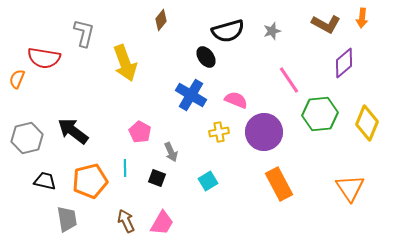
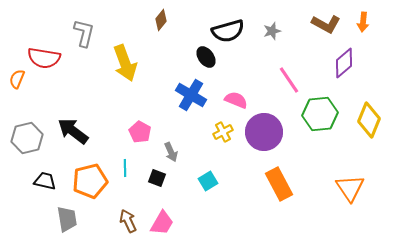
orange arrow: moved 1 px right, 4 px down
yellow diamond: moved 2 px right, 3 px up
yellow cross: moved 4 px right; rotated 18 degrees counterclockwise
brown arrow: moved 2 px right
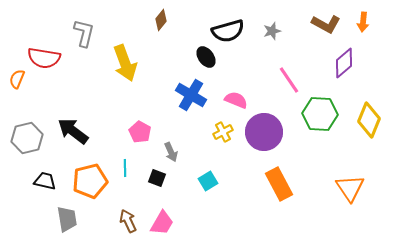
green hexagon: rotated 8 degrees clockwise
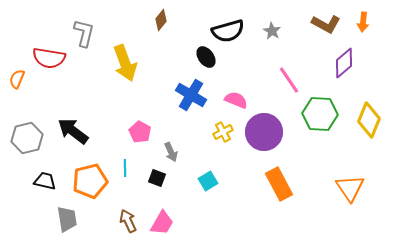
gray star: rotated 24 degrees counterclockwise
red semicircle: moved 5 px right
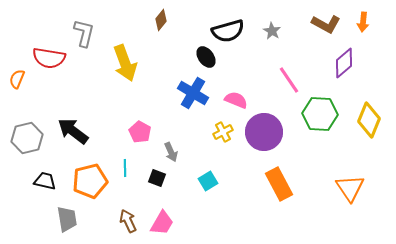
blue cross: moved 2 px right, 2 px up
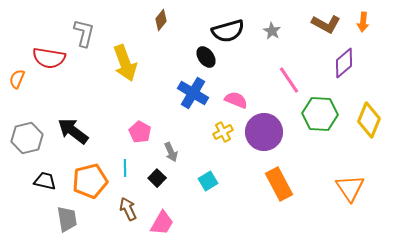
black square: rotated 24 degrees clockwise
brown arrow: moved 12 px up
